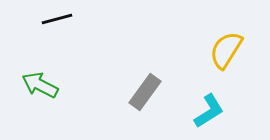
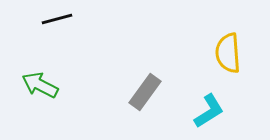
yellow semicircle: moved 2 px right, 3 px down; rotated 36 degrees counterclockwise
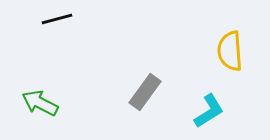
yellow semicircle: moved 2 px right, 2 px up
green arrow: moved 18 px down
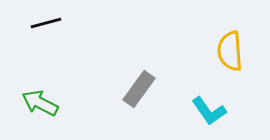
black line: moved 11 px left, 4 px down
gray rectangle: moved 6 px left, 3 px up
cyan L-shape: rotated 87 degrees clockwise
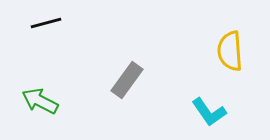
gray rectangle: moved 12 px left, 9 px up
green arrow: moved 2 px up
cyan L-shape: moved 1 px down
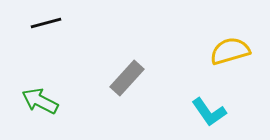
yellow semicircle: rotated 78 degrees clockwise
gray rectangle: moved 2 px up; rotated 6 degrees clockwise
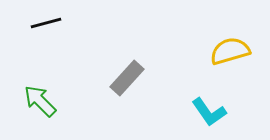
green arrow: rotated 18 degrees clockwise
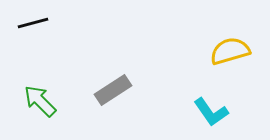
black line: moved 13 px left
gray rectangle: moved 14 px left, 12 px down; rotated 15 degrees clockwise
cyan L-shape: moved 2 px right
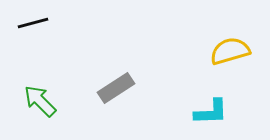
gray rectangle: moved 3 px right, 2 px up
cyan L-shape: rotated 57 degrees counterclockwise
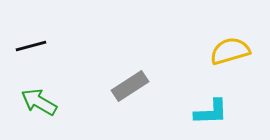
black line: moved 2 px left, 23 px down
gray rectangle: moved 14 px right, 2 px up
green arrow: moved 1 px left, 1 px down; rotated 15 degrees counterclockwise
